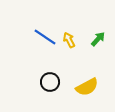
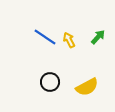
green arrow: moved 2 px up
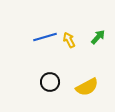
blue line: rotated 50 degrees counterclockwise
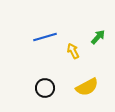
yellow arrow: moved 4 px right, 11 px down
black circle: moved 5 px left, 6 px down
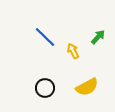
blue line: rotated 60 degrees clockwise
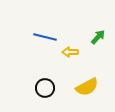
blue line: rotated 30 degrees counterclockwise
yellow arrow: moved 3 px left, 1 px down; rotated 63 degrees counterclockwise
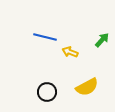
green arrow: moved 4 px right, 3 px down
yellow arrow: rotated 21 degrees clockwise
black circle: moved 2 px right, 4 px down
